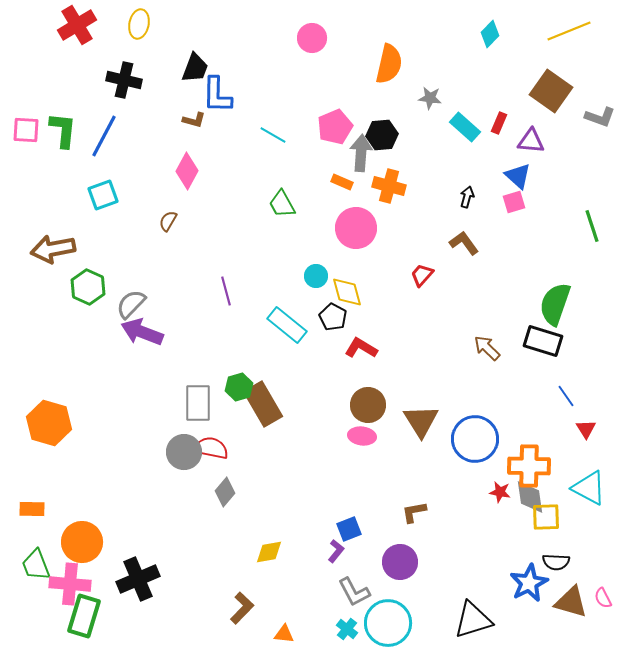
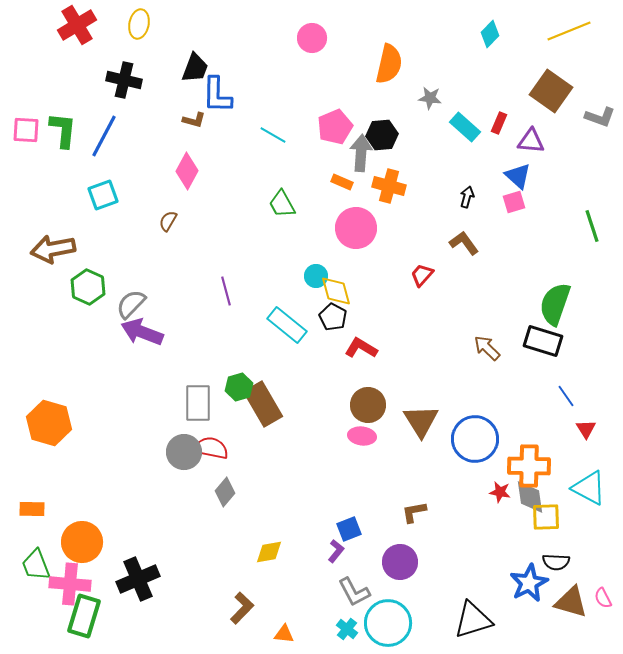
yellow diamond at (347, 292): moved 11 px left, 1 px up
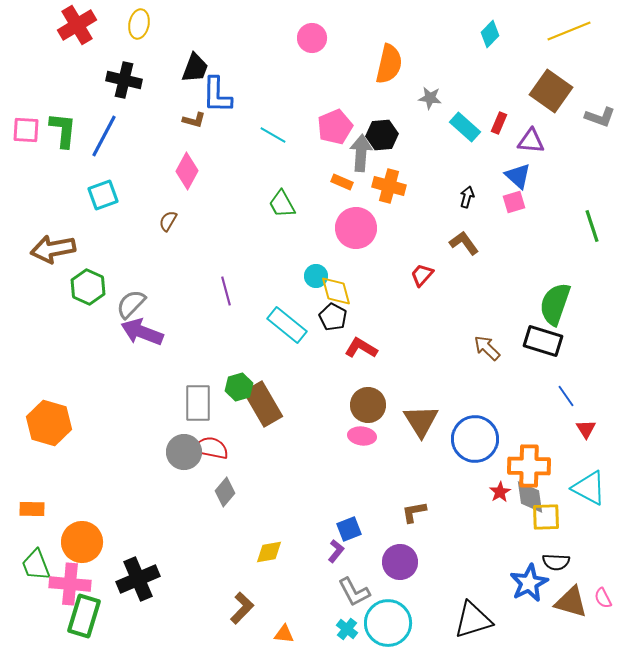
red star at (500, 492): rotated 30 degrees clockwise
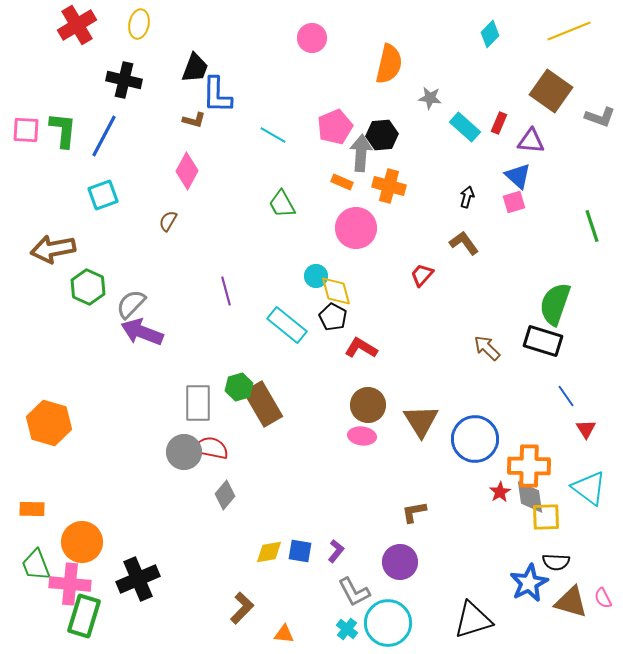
cyan triangle at (589, 488): rotated 9 degrees clockwise
gray diamond at (225, 492): moved 3 px down
blue square at (349, 529): moved 49 px left, 22 px down; rotated 30 degrees clockwise
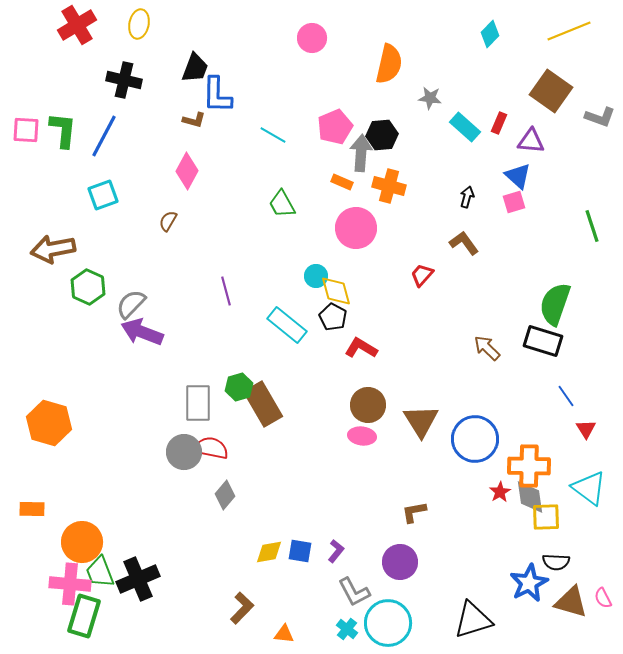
green trapezoid at (36, 565): moved 64 px right, 7 px down
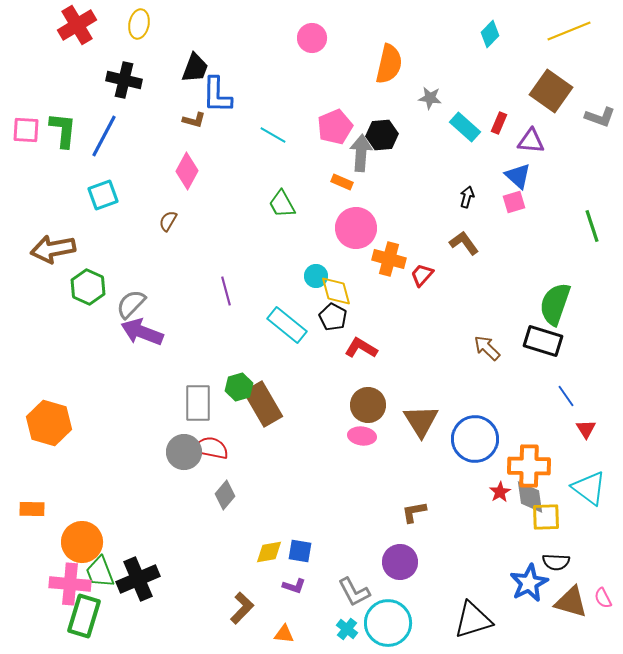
orange cross at (389, 186): moved 73 px down
purple L-shape at (336, 551): moved 42 px left, 35 px down; rotated 70 degrees clockwise
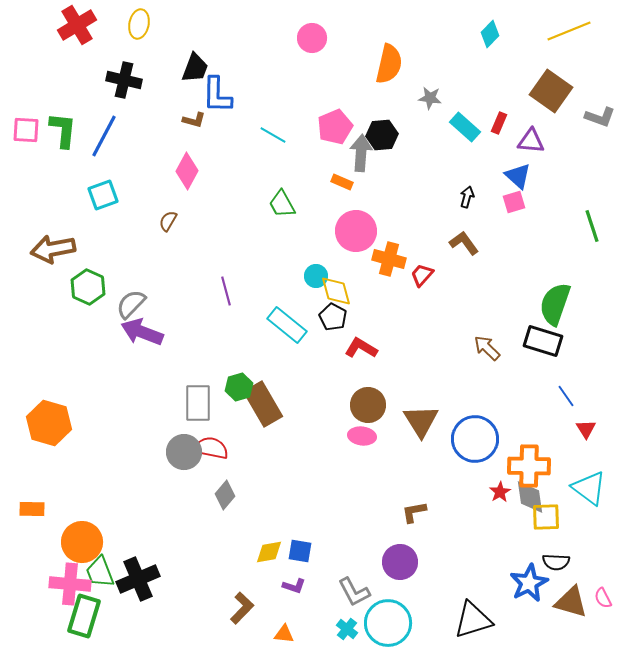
pink circle at (356, 228): moved 3 px down
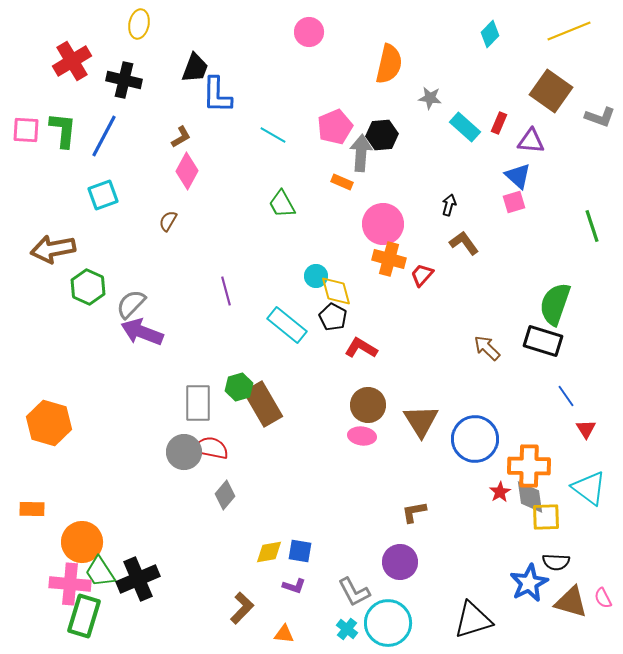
red cross at (77, 25): moved 5 px left, 36 px down
pink circle at (312, 38): moved 3 px left, 6 px up
brown L-shape at (194, 120): moved 13 px left, 17 px down; rotated 45 degrees counterclockwise
black arrow at (467, 197): moved 18 px left, 8 px down
pink circle at (356, 231): moved 27 px right, 7 px up
green trapezoid at (100, 572): rotated 12 degrees counterclockwise
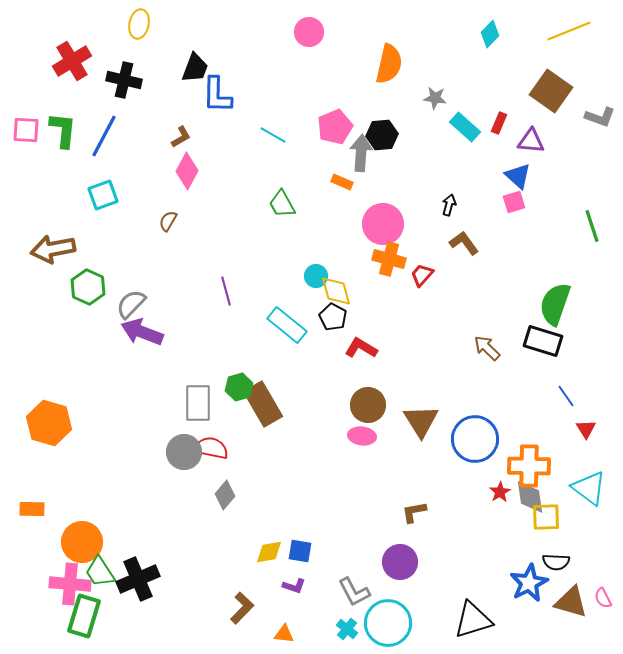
gray star at (430, 98): moved 5 px right
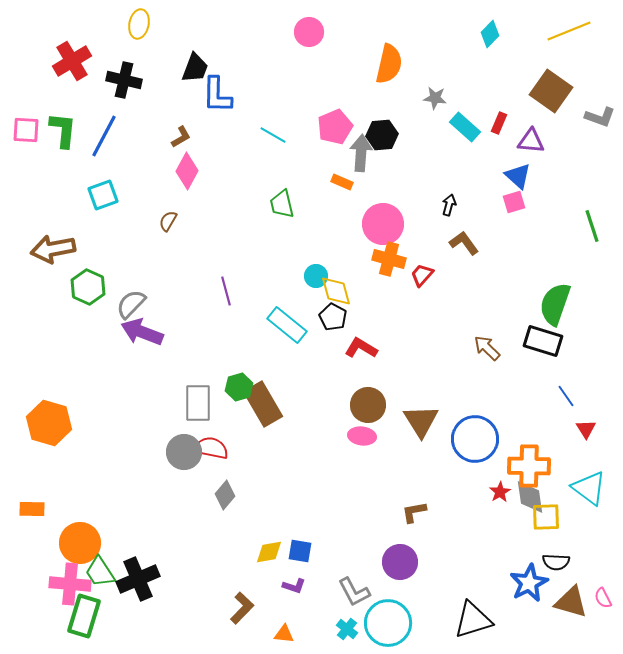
green trapezoid at (282, 204): rotated 16 degrees clockwise
orange circle at (82, 542): moved 2 px left, 1 px down
